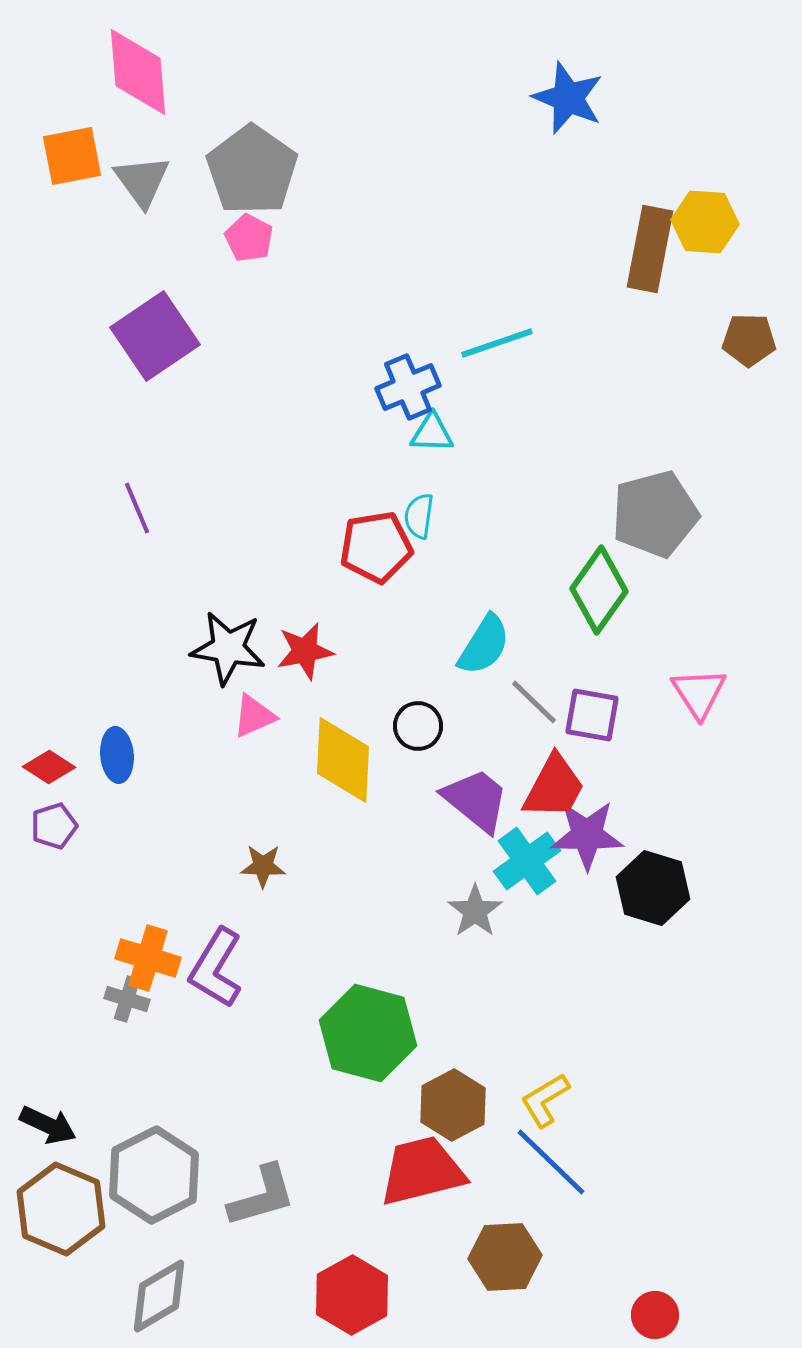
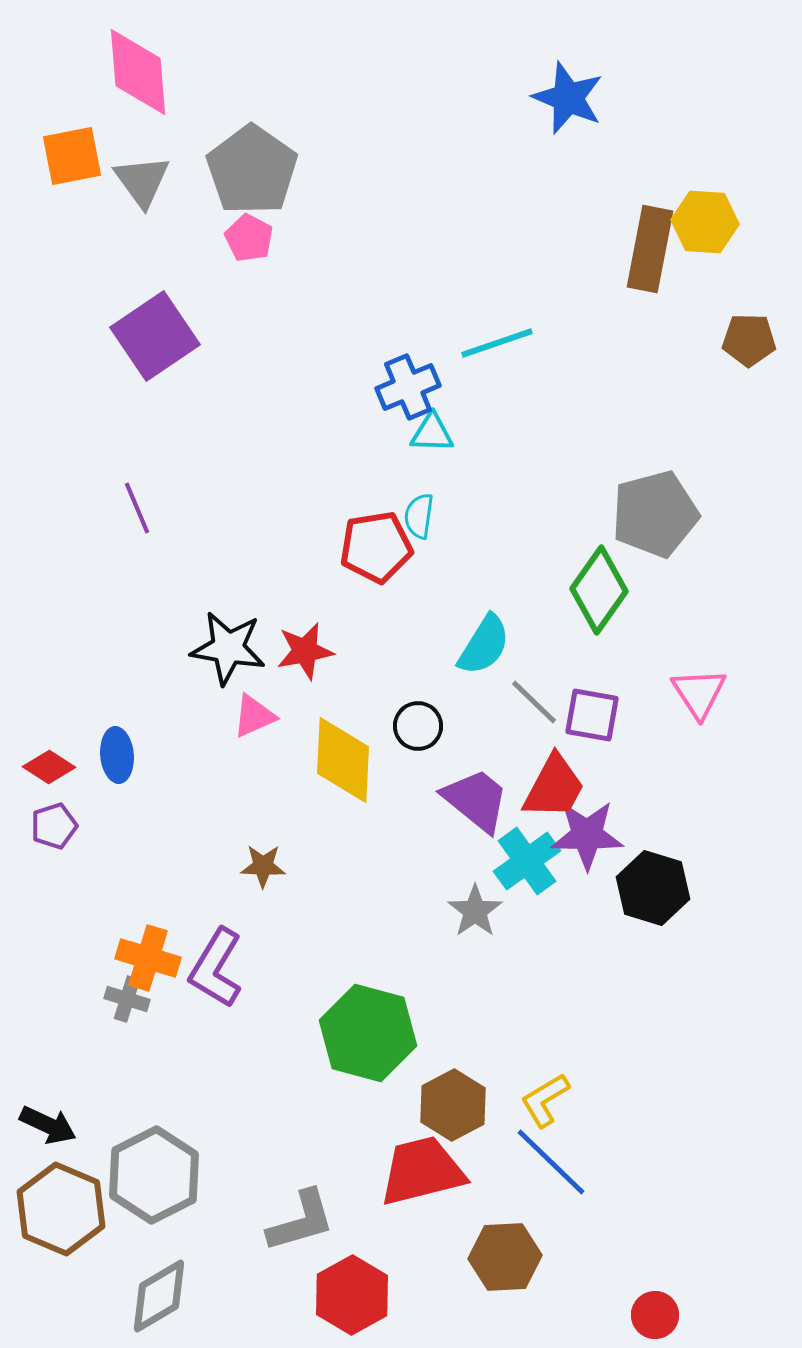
gray L-shape at (262, 1196): moved 39 px right, 25 px down
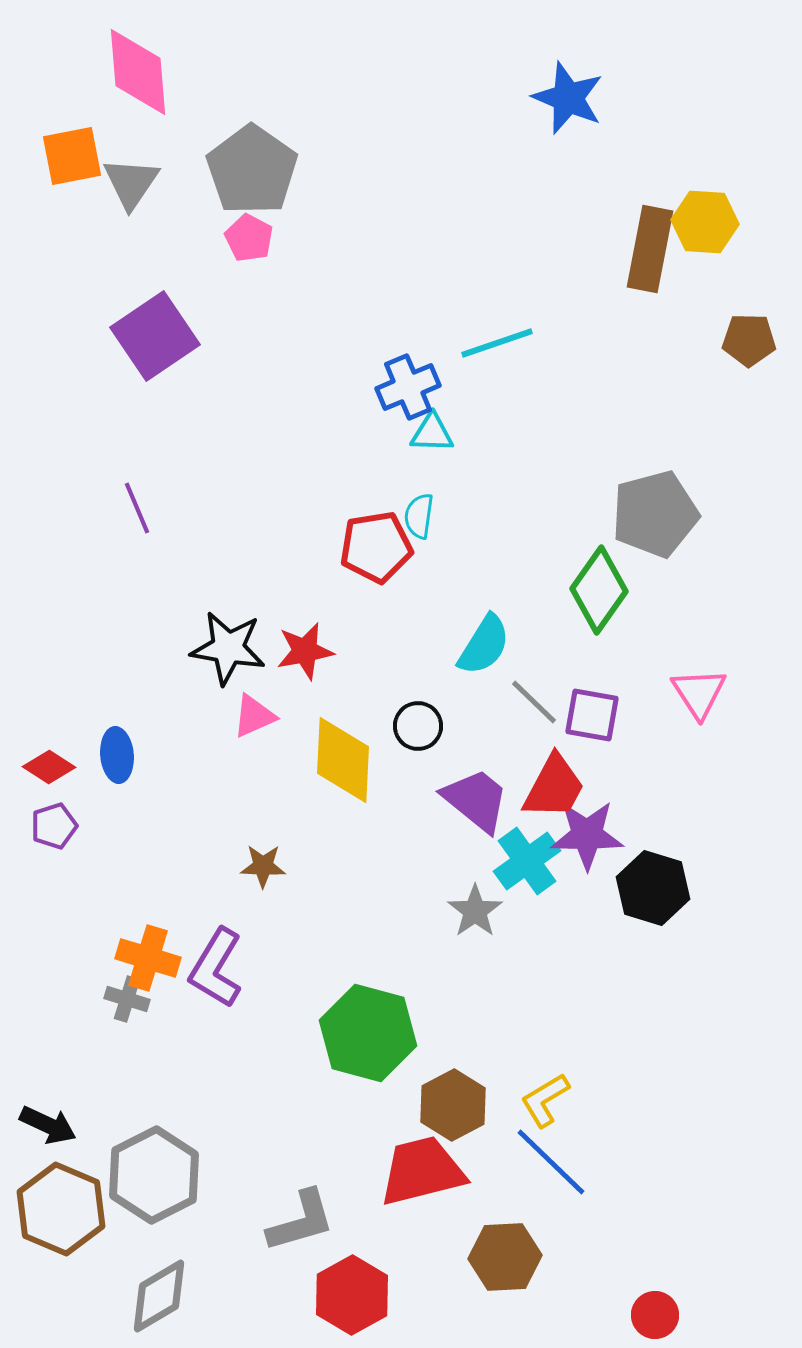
gray triangle at (142, 181): moved 11 px left, 2 px down; rotated 10 degrees clockwise
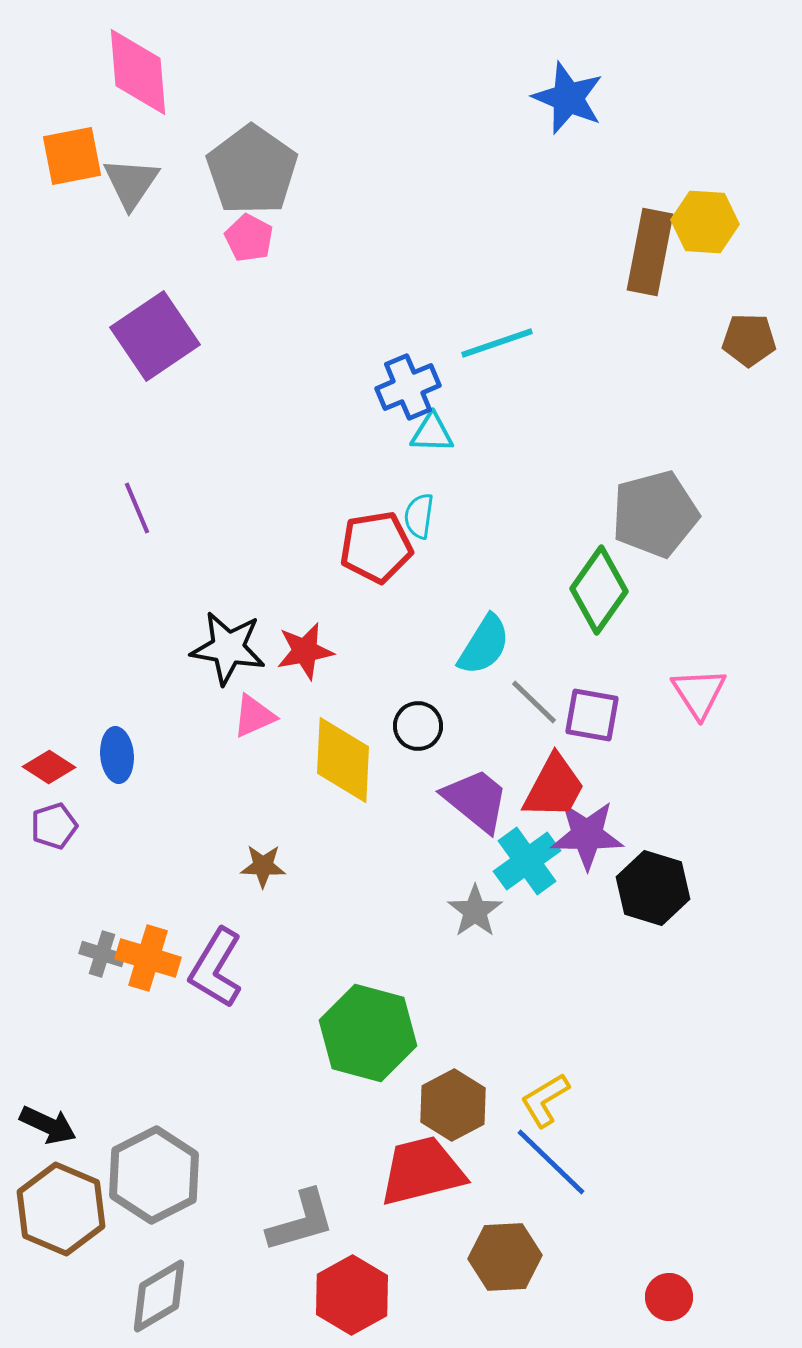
brown rectangle at (650, 249): moved 3 px down
gray cross at (127, 999): moved 25 px left, 45 px up
red circle at (655, 1315): moved 14 px right, 18 px up
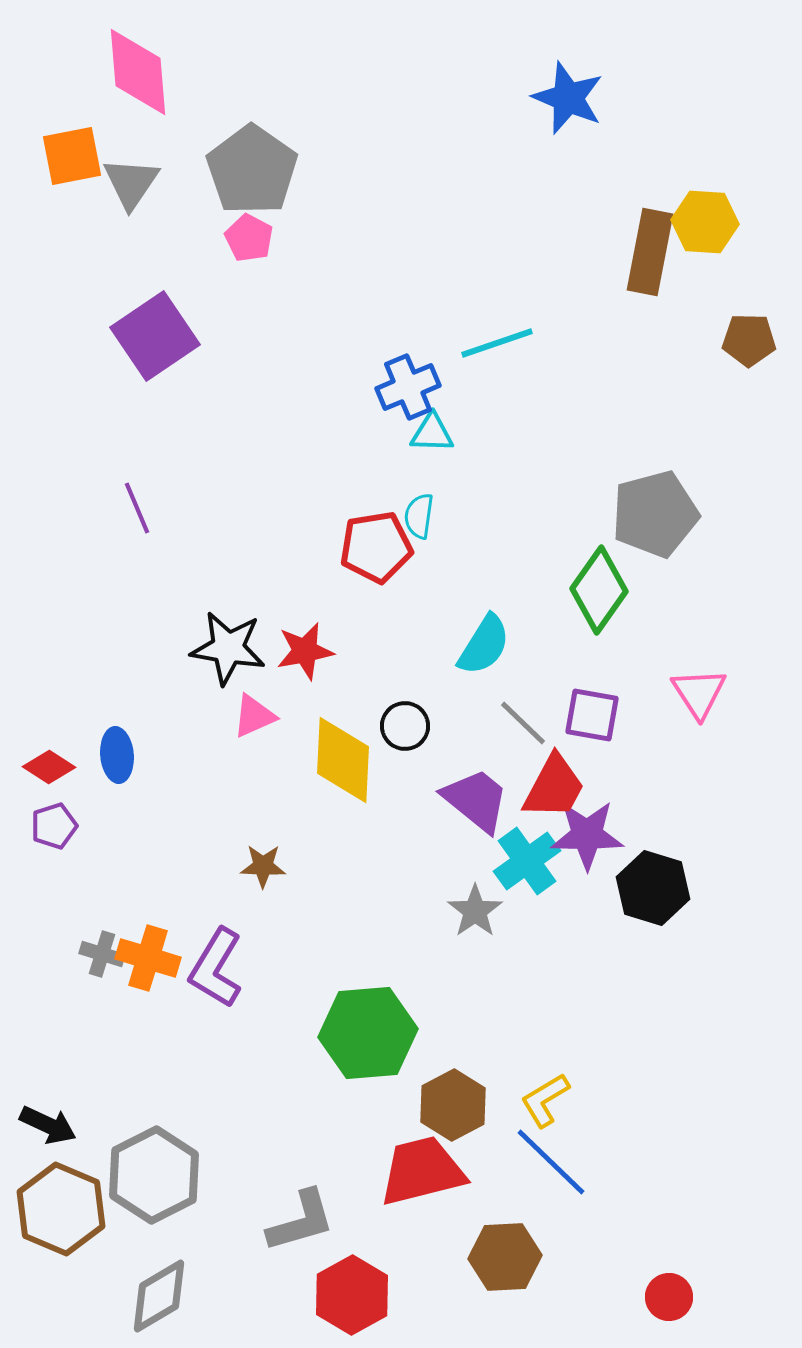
gray line at (534, 702): moved 11 px left, 21 px down
black circle at (418, 726): moved 13 px left
green hexagon at (368, 1033): rotated 20 degrees counterclockwise
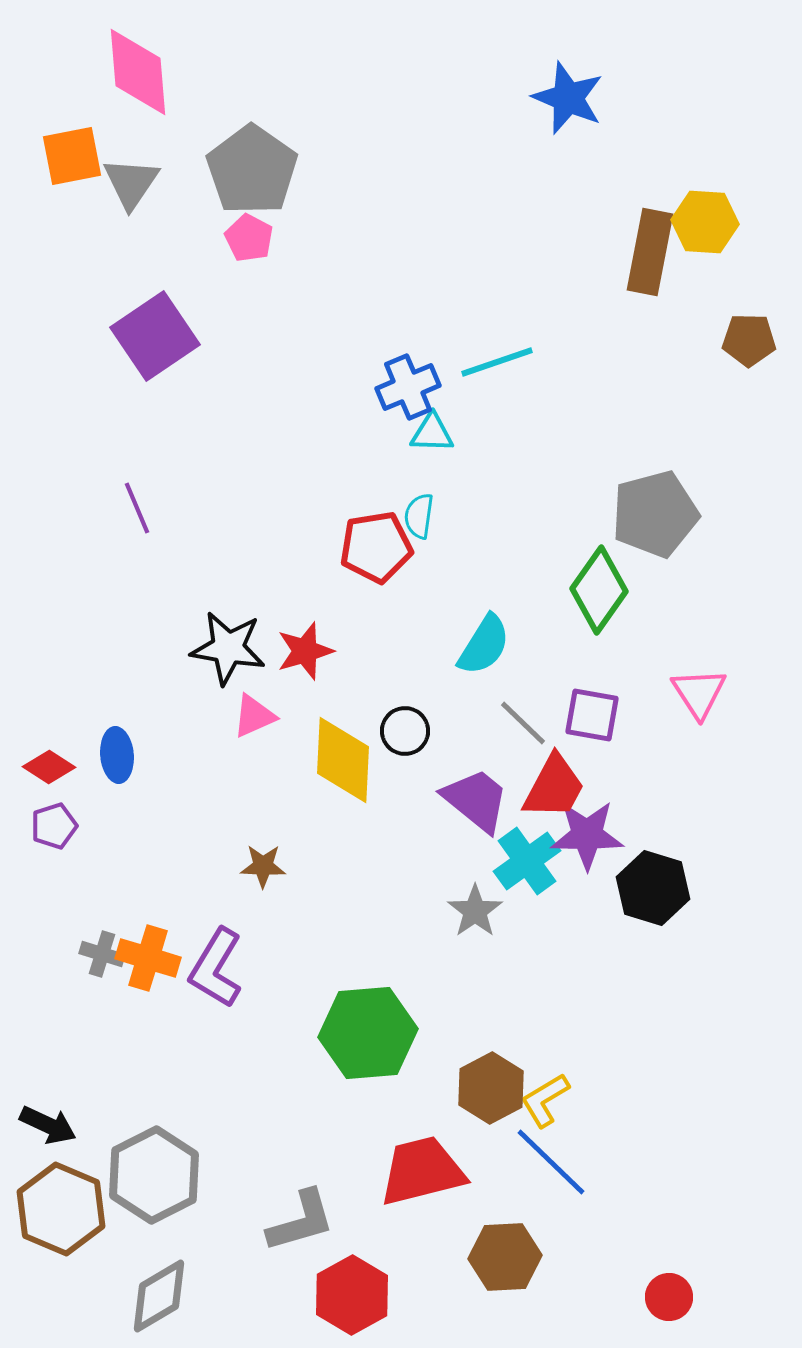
cyan line at (497, 343): moved 19 px down
red star at (305, 651): rotated 6 degrees counterclockwise
black circle at (405, 726): moved 5 px down
brown hexagon at (453, 1105): moved 38 px right, 17 px up
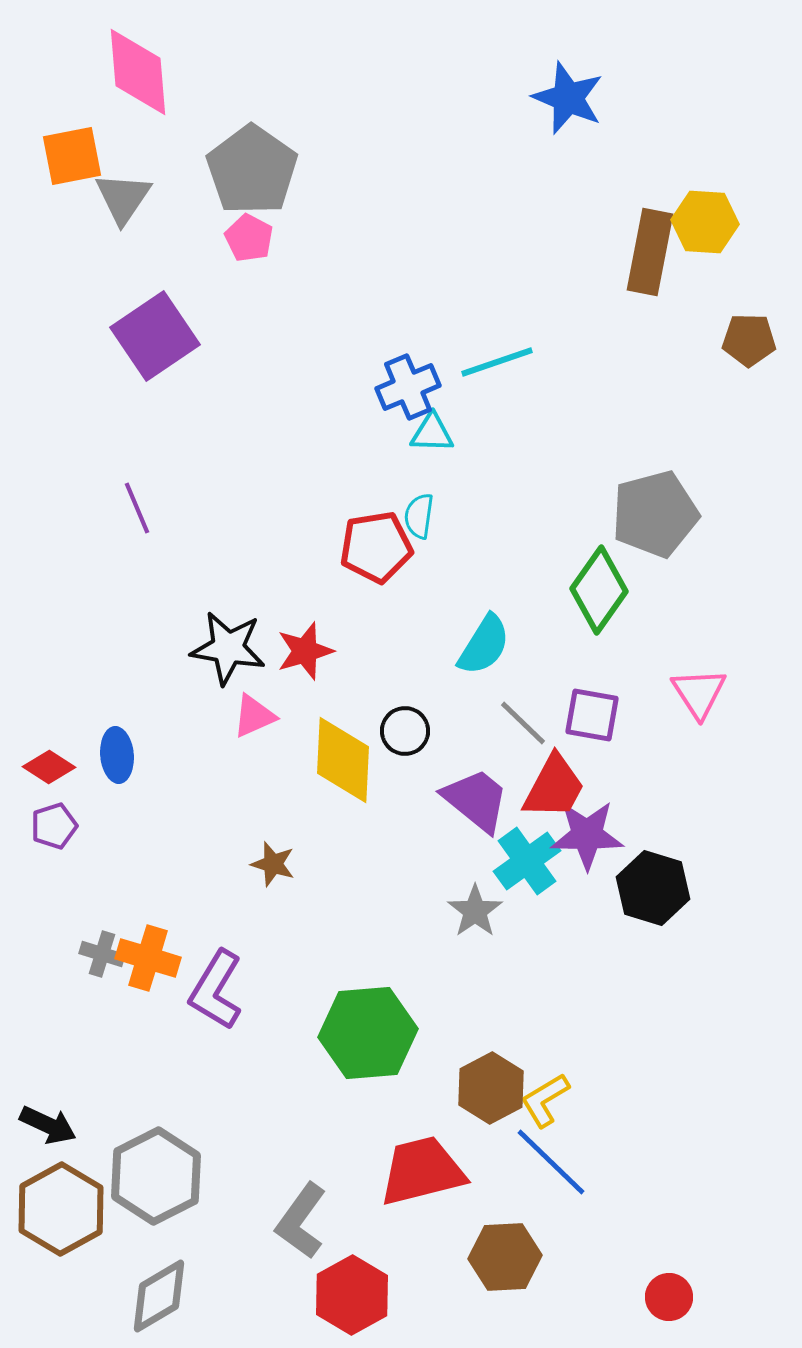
gray triangle at (131, 183): moved 8 px left, 15 px down
brown star at (263, 866): moved 10 px right, 2 px up; rotated 15 degrees clockwise
purple L-shape at (216, 968): moved 22 px down
gray hexagon at (154, 1175): moved 2 px right, 1 px down
brown hexagon at (61, 1209): rotated 8 degrees clockwise
gray L-shape at (301, 1221): rotated 142 degrees clockwise
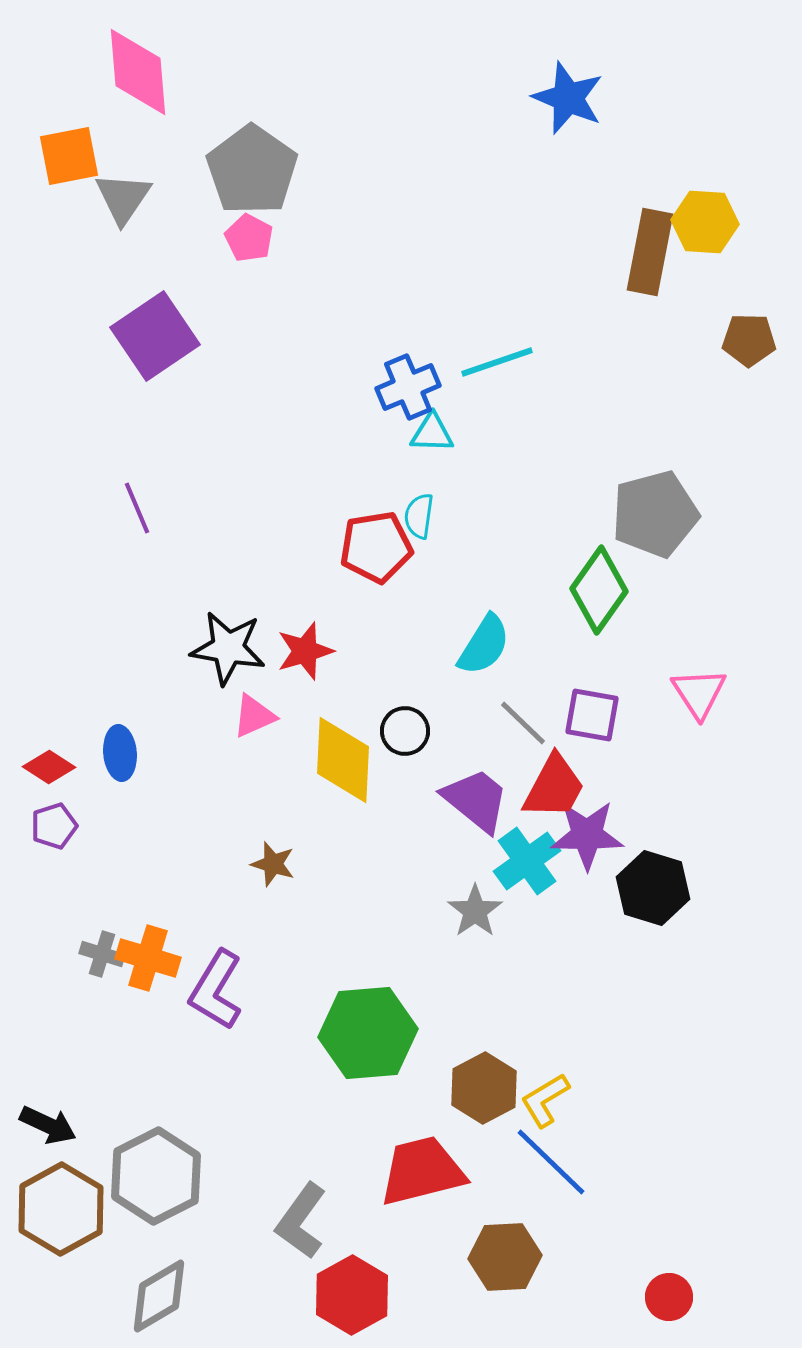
orange square at (72, 156): moved 3 px left
blue ellipse at (117, 755): moved 3 px right, 2 px up
brown hexagon at (491, 1088): moved 7 px left
